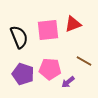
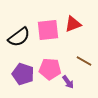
black semicircle: rotated 75 degrees clockwise
purple arrow: rotated 88 degrees counterclockwise
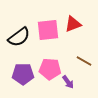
purple pentagon: rotated 20 degrees counterclockwise
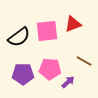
pink square: moved 1 px left, 1 px down
purple arrow: rotated 96 degrees counterclockwise
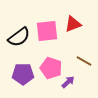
pink pentagon: moved 1 px right, 1 px up; rotated 15 degrees clockwise
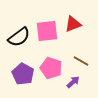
brown line: moved 3 px left
purple pentagon: rotated 30 degrees clockwise
purple arrow: moved 5 px right
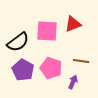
pink square: rotated 10 degrees clockwise
black semicircle: moved 1 px left, 5 px down
brown line: rotated 21 degrees counterclockwise
purple pentagon: moved 4 px up
purple arrow: rotated 24 degrees counterclockwise
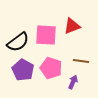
red triangle: moved 1 px left, 2 px down
pink square: moved 1 px left, 4 px down
